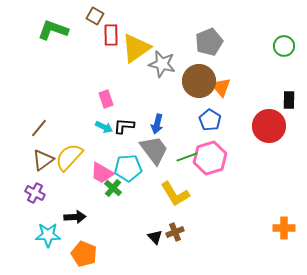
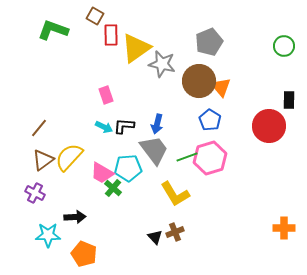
pink rectangle: moved 4 px up
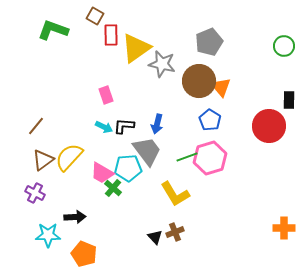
brown line: moved 3 px left, 2 px up
gray trapezoid: moved 7 px left, 1 px down
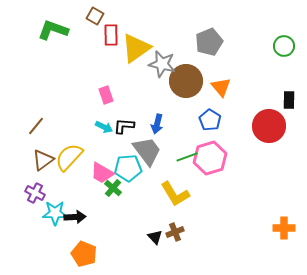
brown circle: moved 13 px left
cyan star: moved 7 px right, 22 px up
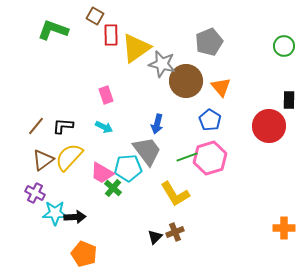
black L-shape: moved 61 px left
black triangle: rotated 28 degrees clockwise
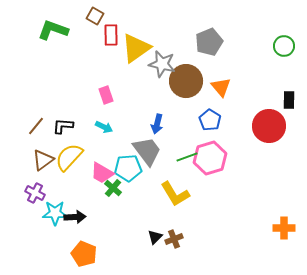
brown cross: moved 1 px left, 7 px down
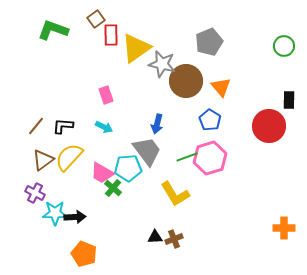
brown square: moved 1 px right, 3 px down; rotated 24 degrees clockwise
black triangle: rotated 42 degrees clockwise
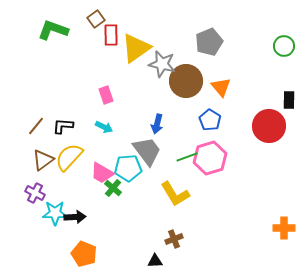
black triangle: moved 24 px down
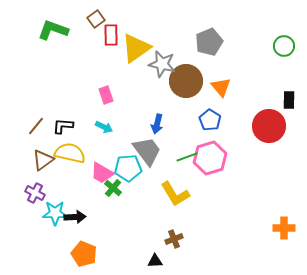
yellow semicircle: moved 1 px right, 4 px up; rotated 60 degrees clockwise
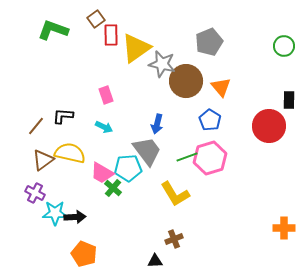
black L-shape: moved 10 px up
